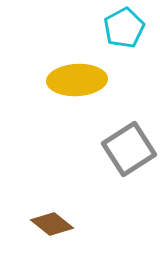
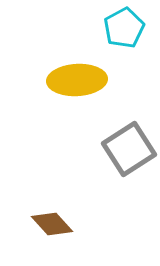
brown diamond: rotated 9 degrees clockwise
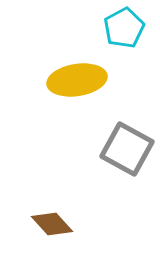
yellow ellipse: rotated 6 degrees counterclockwise
gray square: moved 2 px left; rotated 28 degrees counterclockwise
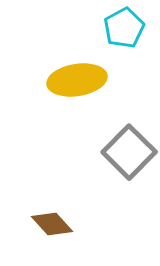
gray square: moved 2 px right, 3 px down; rotated 16 degrees clockwise
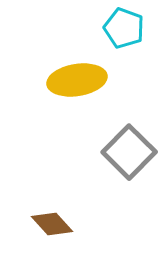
cyan pentagon: rotated 24 degrees counterclockwise
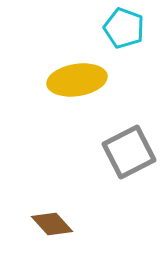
gray square: rotated 18 degrees clockwise
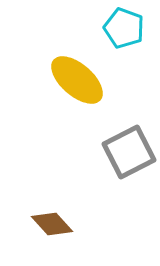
yellow ellipse: rotated 50 degrees clockwise
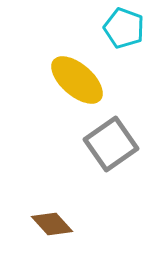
gray square: moved 18 px left, 8 px up; rotated 8 degrees counterclockwise
